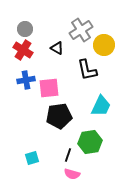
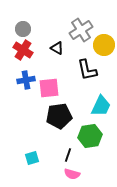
gray circle: moved 2 px left
green hexagon: moved 6 px up
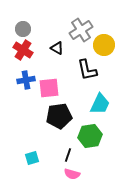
cyan trapezoid: moved 1 px left, 2 px up
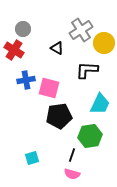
yellow circle: moved 2 px up
red cross: moved 9 px left
black L-shape: rotated 105 degrees clockwise
pink square: rotated 20 degrees clockwise
black line: moved 4 px right
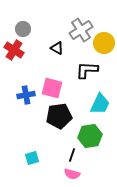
blue cross: moved 15 px down
pink square: moved 3 px right
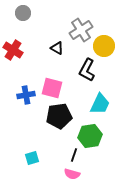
gray circle: moved 16 px up
yellow circle: moved 3 px down
red cross: moved 1 px left
black L-shape: rotated 65 degrees counterclockwise
black line: moved 2 px right
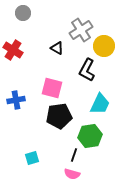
blue cross: moved 10 px left, 5 px down
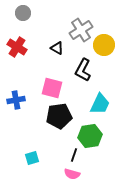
yellow circle: moved 1 px up
red cross: moved 4 px right, 3 px up
black L-shape: moved 4 px left
